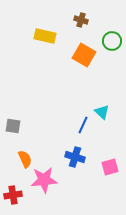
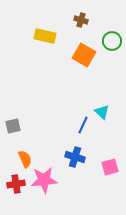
gray square: rotated 21 degrees counterclockwise
red cross: moved 3 px right, 11 px up
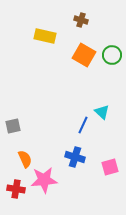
green circle: moved 14 px down
red cross: moved 5 px down; rotated 18 degrees clockwise
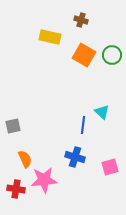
yellow rectangle: moved 5 px right, 1 px down
blue line: rotated 18 degrees counterclockwise
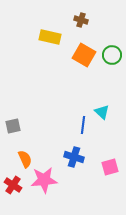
blue cross: moved 1 px left
red cross: moved 3 px left, 4 px up; rotated 24 degrees clockwise
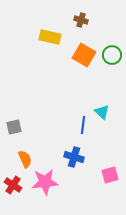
gray square: moved 1 px right, 1 px down
pink square: moved 8 px down
pink star: moved 1 px right, 2 px down
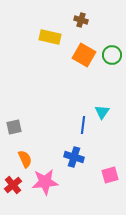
cyan triangle: rotated 21 degrees clockwise
red cross: rotated 18 degrees clockwise
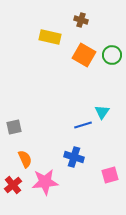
blue line: rotated 66 degrees clockwise
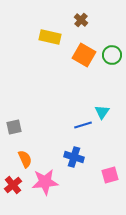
brown cross: rotated 24 degrees clockwise
